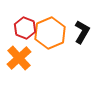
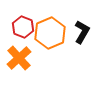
red hexagon: moved 2 px left, 1 px up
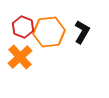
orange hexagon: moved 1 px left, 1 px up; rotated 16 degrees clockwise
orange cross: moved 1 px right, 1 px up
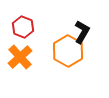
orange hexagon: moved 19 px right, 19 px down; rotated 24 degrees counterclockwise
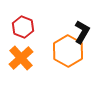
orange cross: moved 1 px right, 1 px down
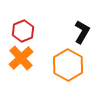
red hexagon: moved 4 px down; rotated 15 degrees clockwise
orange hexagon: moved 14 px down
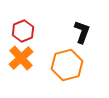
black L-shape: rotated 10 degrees counterclockwise
orange hexagon: moved 1 px left; rotated 16 degrees clockwise
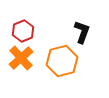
orange hexagon: moved 5 px left, 4 px up
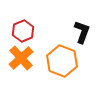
orange hexagon: rotated 24 degrees counterclockwise
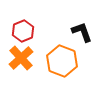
black L-shape: rotated 40 degrees counterclockwise
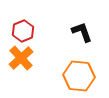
orange hexagon: moved 17 px right, 15 px down; rotated 16 degrees counterclockwise
